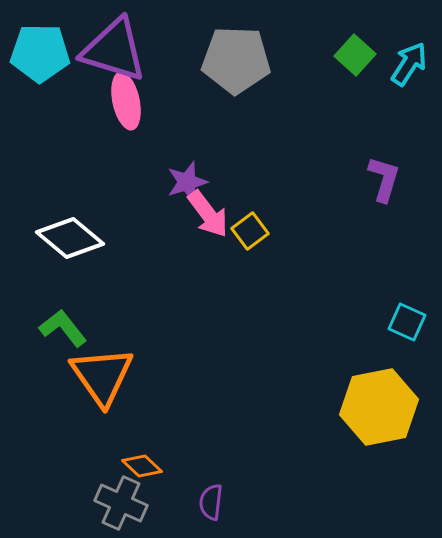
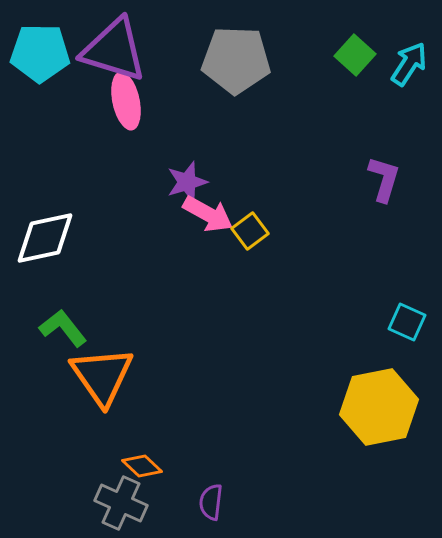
pink arrow: rotated 24 degrees counterclockwise
white diamond: moved 25 px left; rotated 52 degrees counterclockwise
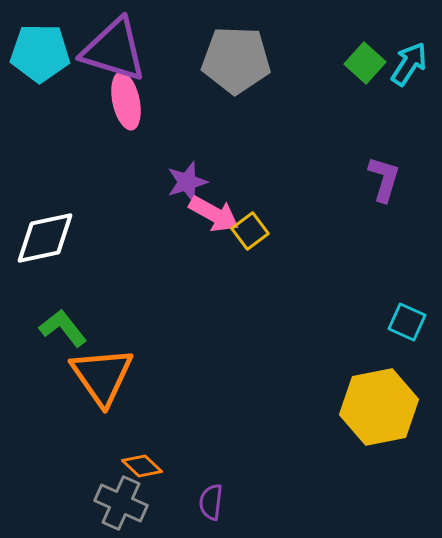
green square: moved 10 px right, 8 px down
pink arrow: moved 6 px right
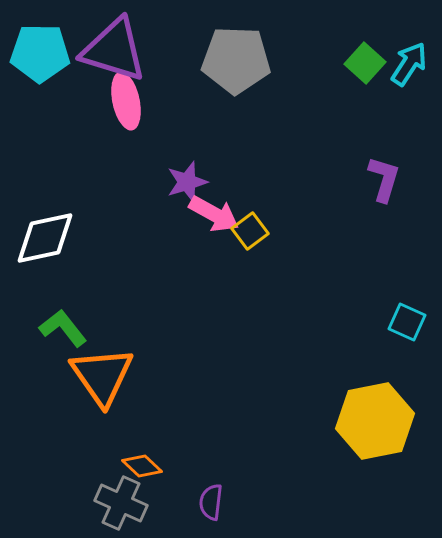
yellow hexagon: moved 4 px left, 14 px down
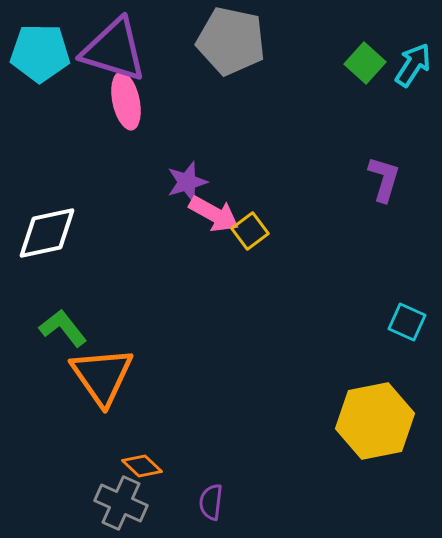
gray pentagon: moved 5 px left, 19 px up; rotated 10 degrees clockwise
cyan arrow: moved 4 px right, 1 px down
white diamond: moved 2 px right, 5 px up
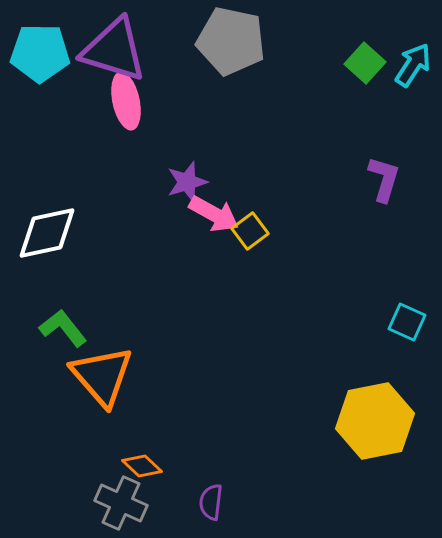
orange triangle: rotated 6 degrees counterclockwise
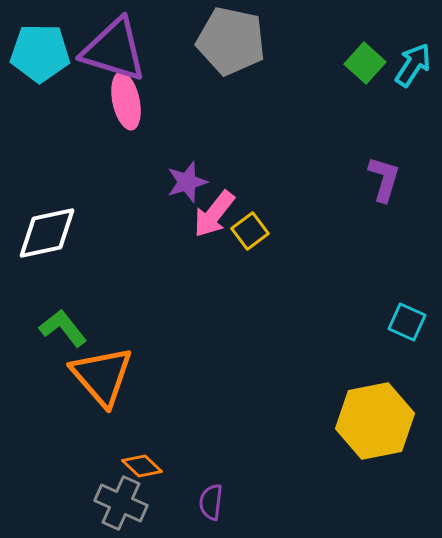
pink arrow: rotated 99 degrees clockwise
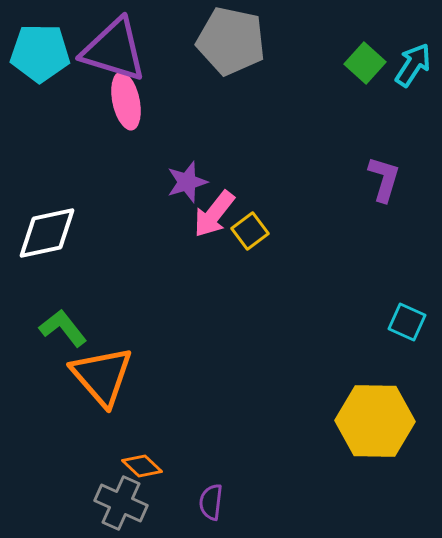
yellow hexagon: rotated 12 degrees clockwise
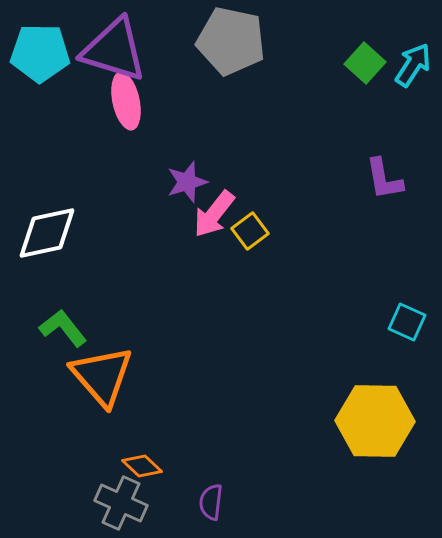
purple L-shape: rotated 153 degrees clockwise
